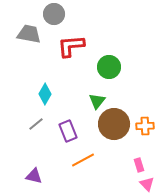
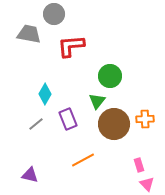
green circle: moved 1 px right, 9 px down
orange cross: moved 7 px up
purple rectangle: moved 12 px up
purple triangle: moved 4 px left, 1 px up
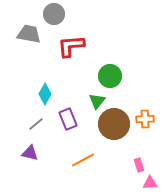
purple triangle: moved 22 px up
pink triangle: moved 3 px right, 1 px up; rotated 49 degrees counterclockwise
